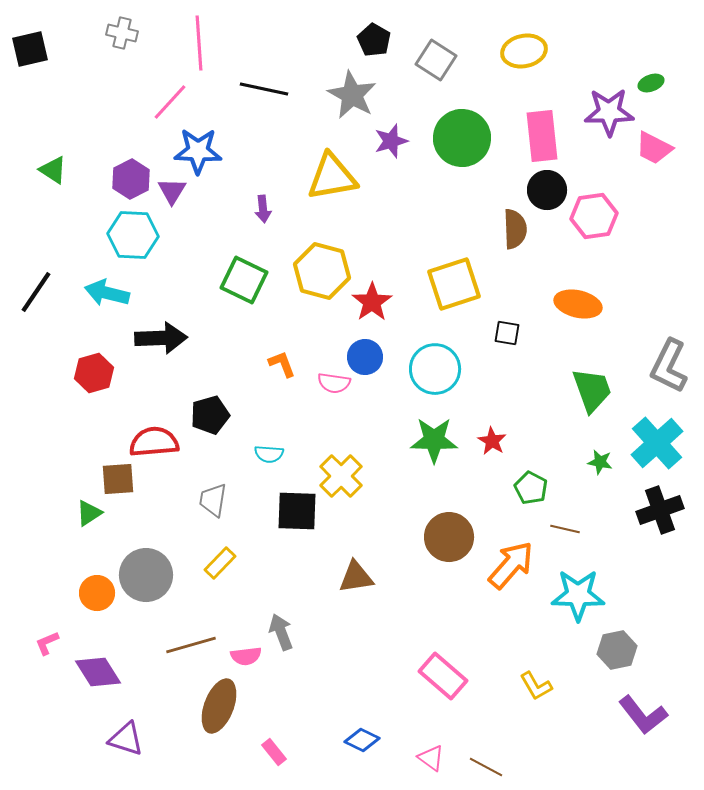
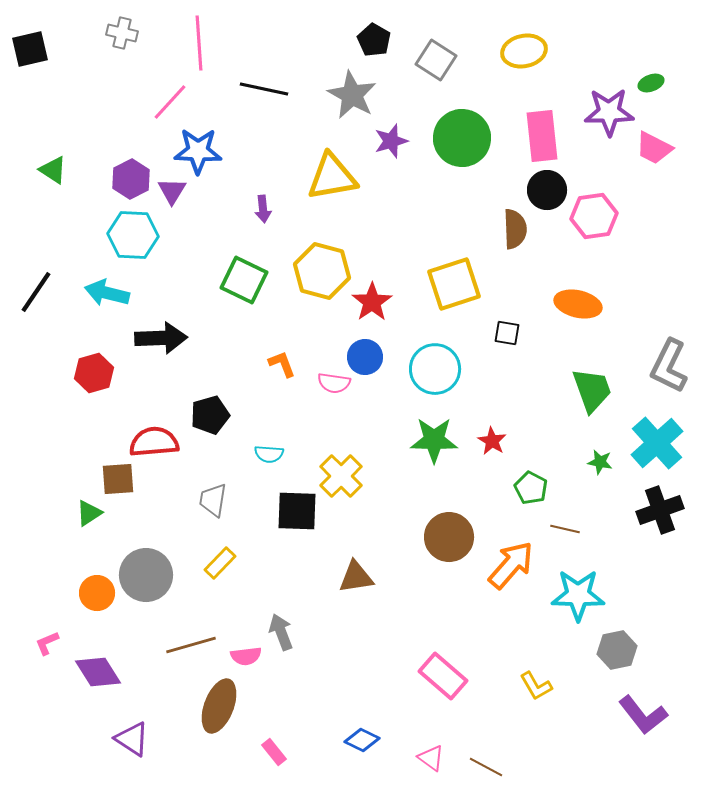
purple triangle at (126, 739): moved 6 px right; rotated 15 degrees clockwise
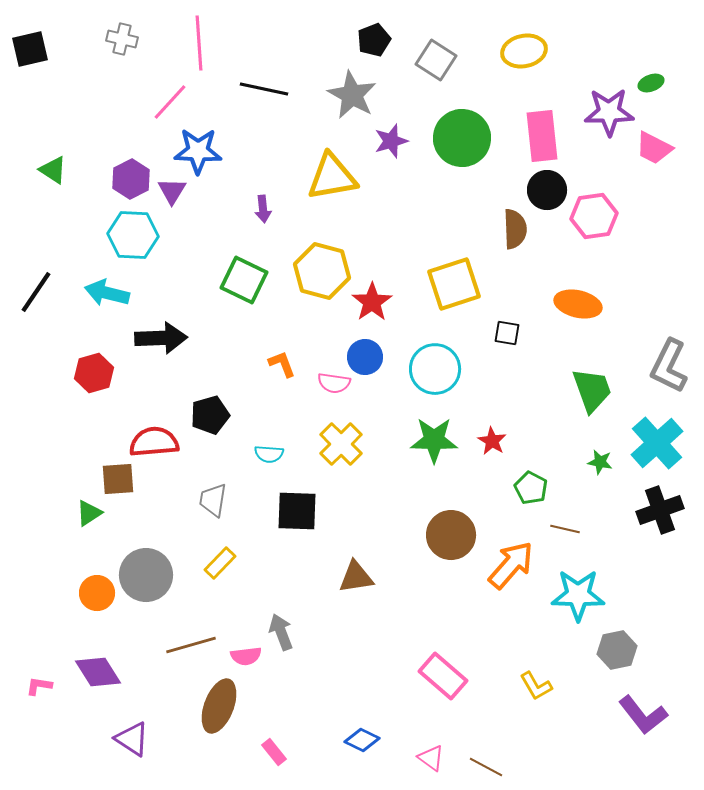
gray cross at (122, 33): moved 6 px down
black pentagon at (374, 40): rotated 20 degrees clockwise
yellow cross at (341, 476): moved 32 px up
brown circle at (449, 537): moved 2 px right, 2 px up
pink L-shape at (47, 643): moved 8 px left, 43 px down; rotated 32 degrees clockwise
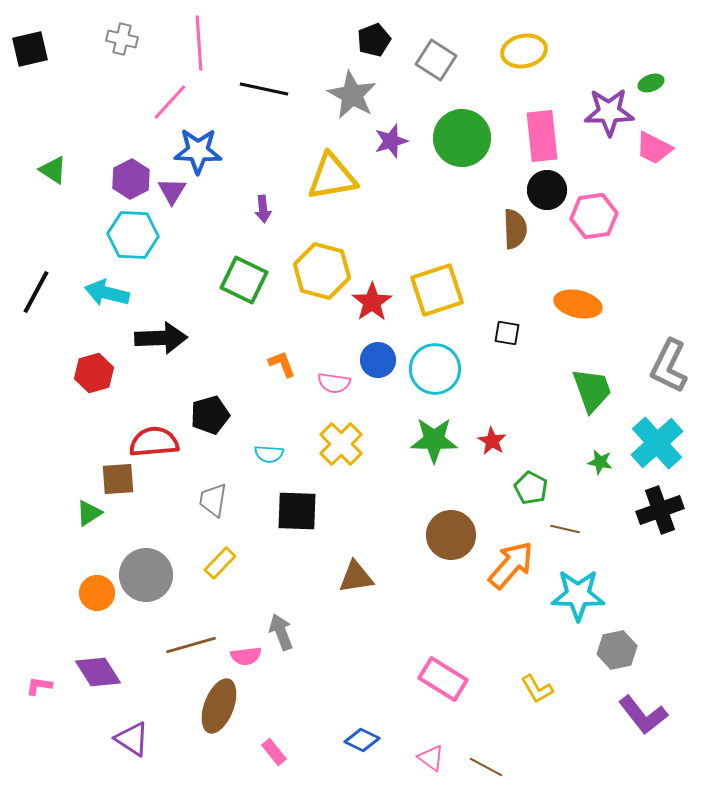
yellow square at (454, 284): moved 17 px left, 6 px down
black line at (36, 292): rotated 6 degrees counterclockwise
blue circle at (365, 357): moved 13 px right, 3 px down
pink rectangle at (443, 676): moved 3 px down; rotated 9 degrees counterclockwise
yellow L-shape at (536, 686): moved 1 px right, 3 px down
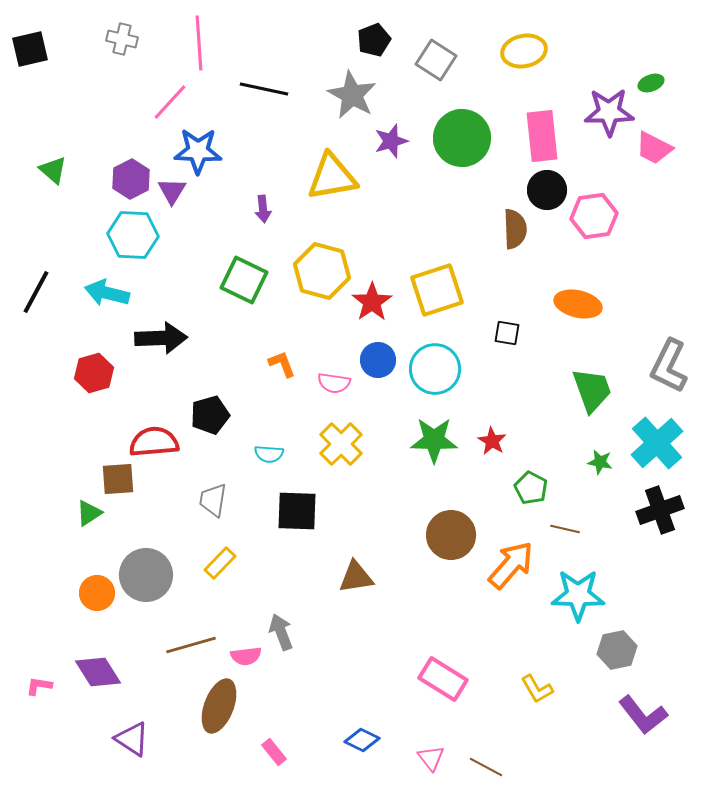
green triangle at (53, 170): rotated 8 degrees clockwise
pink triangle at (431, 758): rotated 16 degrees clockwise
